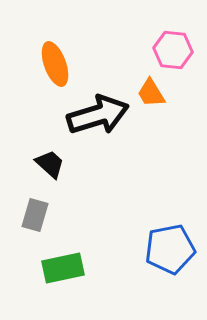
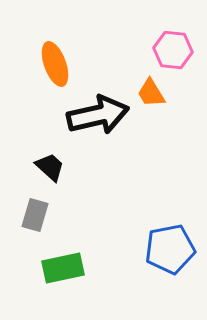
black arrow: rotated 4 degrees clockwise
black trapezoid: moved 3 px down
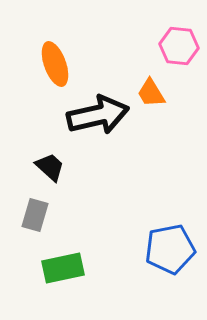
pink hexagon: moved 6 px right, 4 px up
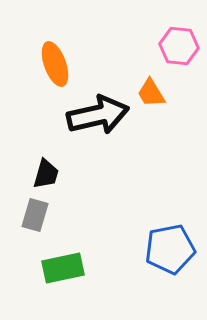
black trapezoid: moved 4 px left, 7 px down; rotated 64 degrees clockwise
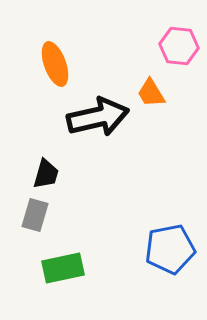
black arrow: moved 2 px down
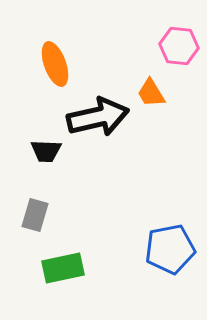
black trapezoid: moved 23 px up; rotated 76 degrees clockwise
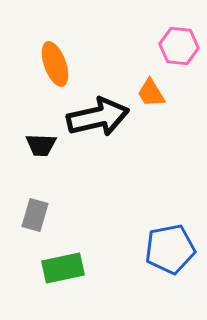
black trapezoid: moved 5 px left, 6 px up
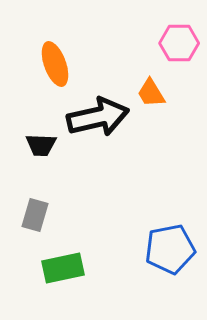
pink hexagon: moved 3 px up; rotated 6 degrees counterclockwise
